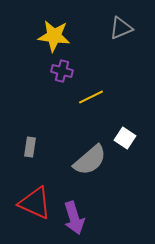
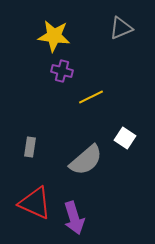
gray semicircle: moved 4 px left
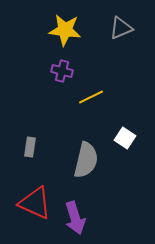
yellow star: moved 11 px right, 6 px up
gray semicircle: rotated 36 degrees counterclockwise
purple arrow: moved 1 px right
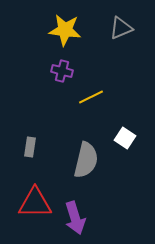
red triangle: rotated 24 degrees counterclockwise
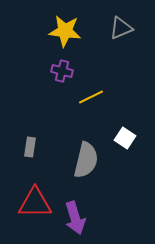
yellow star: moved 1 px down
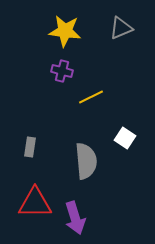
gray semicircle: moved 1 px down; rotated 18 degrees counterclockwise
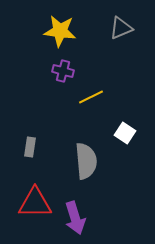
yellow star: moved 5 px left
purple cross: moved 1 px right
white square: moved 5 px up
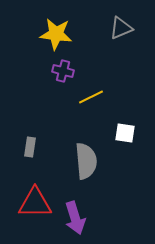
yellow star: moved 4 px left, 3 px down
white square: rotated 25 degrees counterclockwise
